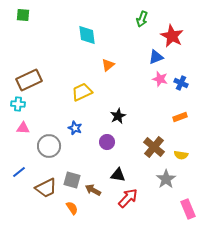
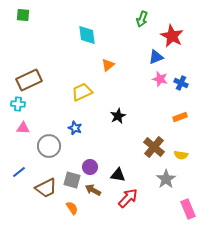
purple circle: moved 17 px left, 25 px down
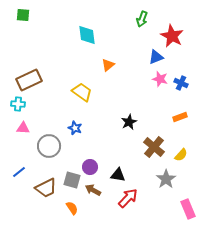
yellow trapezoid: rotated 60 degrees clockwise
black star: moved 11 px right, 6 px down
yellow semicircle: rotated 56 degrees counterclockwise
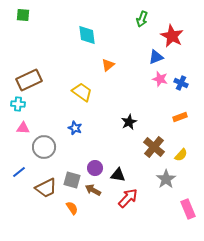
gray circle: moved 5 px left, 1 px down
purple circle: moved 5 px right, 1 px down
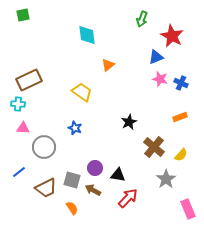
green square: rotated 16 degrees counterclockwise
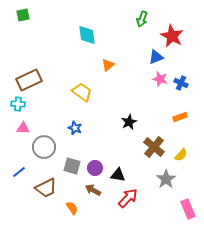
gray square: moved 14 px up
